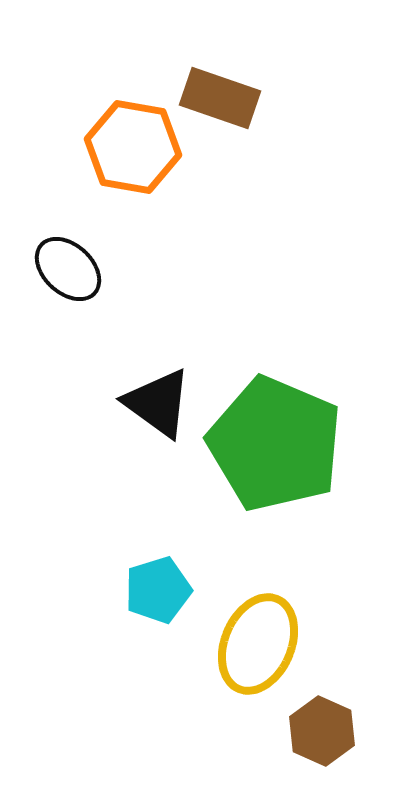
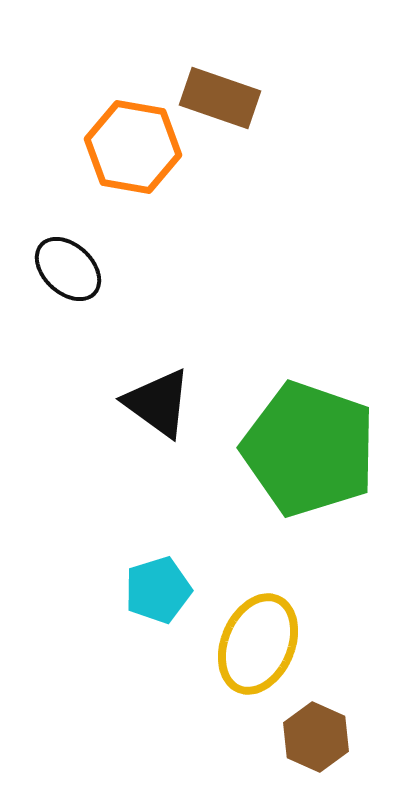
green pentagon: moved 34 px right, 5 px down; rotated 4 degrees counterclockwise
brown hexagon: moved 6 px left, 6 px down
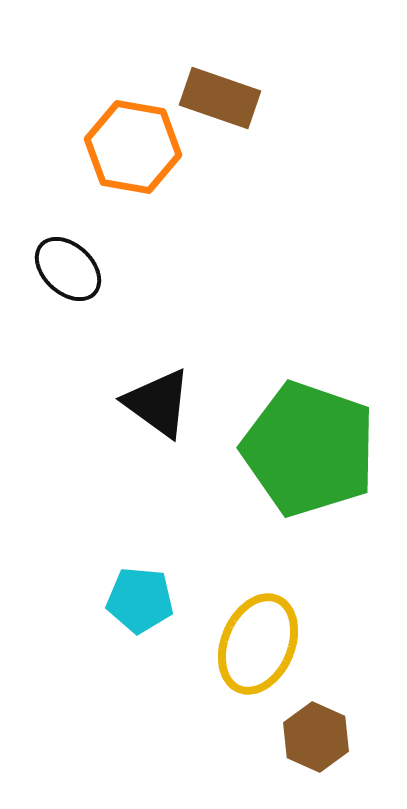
cyan pentagon: moved 18 px left, 10 px down; rotated 22 degrees clockwise
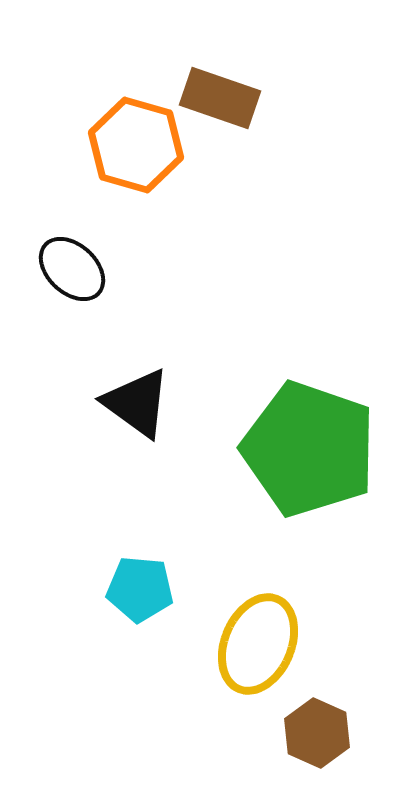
orange hexagon: moved 3 px right, 2 px up; rotated 6 degrees clockwise
black ellipse: moved 4 px right
black triangle: moved 21 px left
cyan pentagon: moved 11 px up
brown hexagon: moved 1 px right, 4 px up
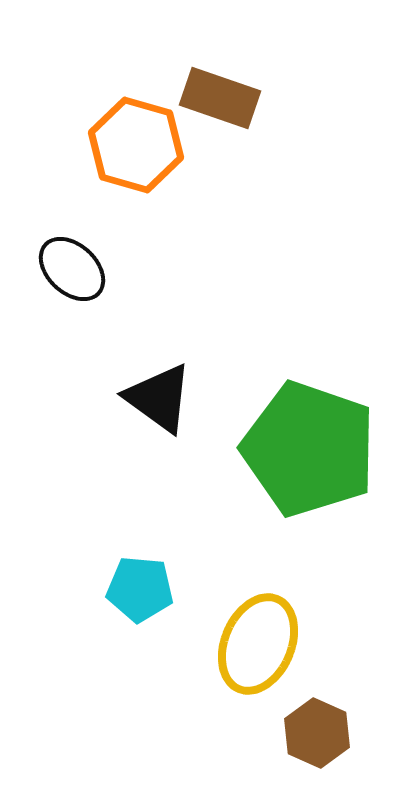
black triangle: moved 22 px right, 5 px up
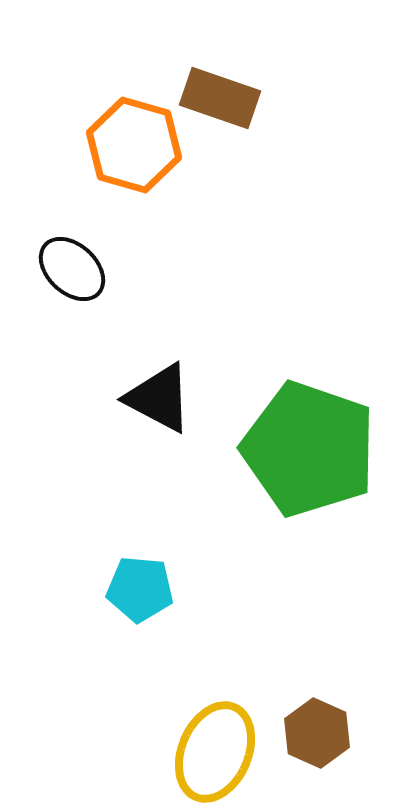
orange hexagon: moved 2 px left
black triangle: rotated 8 degrees counterclockwise
yellow ellipse: moved 43 px left, 108 px down
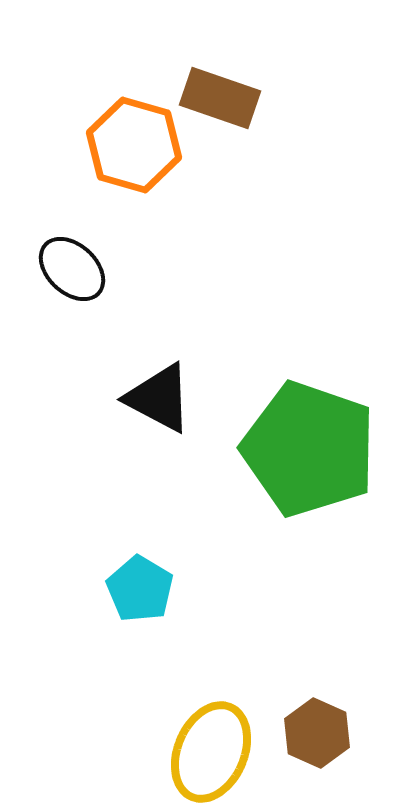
cyan pentagon: rotated 26 degrees clockwise
yellow ellipse: moved 4 px left
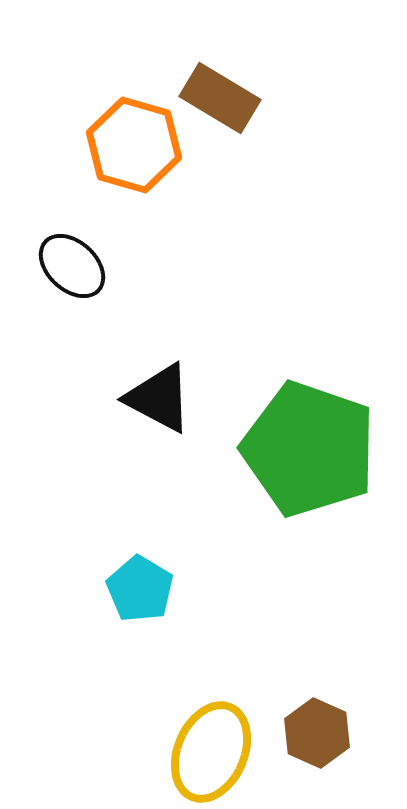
brown rectangle: rotated 12 degrees clockwise
black ellipse: moved 3 px up
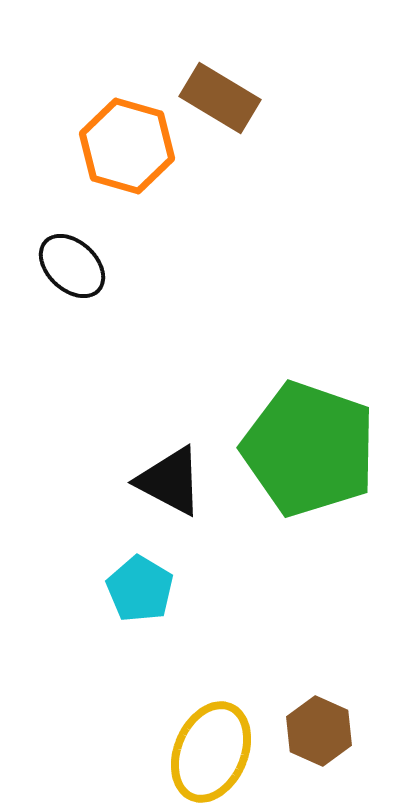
orange hexagon: moved 7 px left, 1 px down
black triangle: moved 11 px right, 83 px down
brown hexagon: moved 2 px right, 2 px up
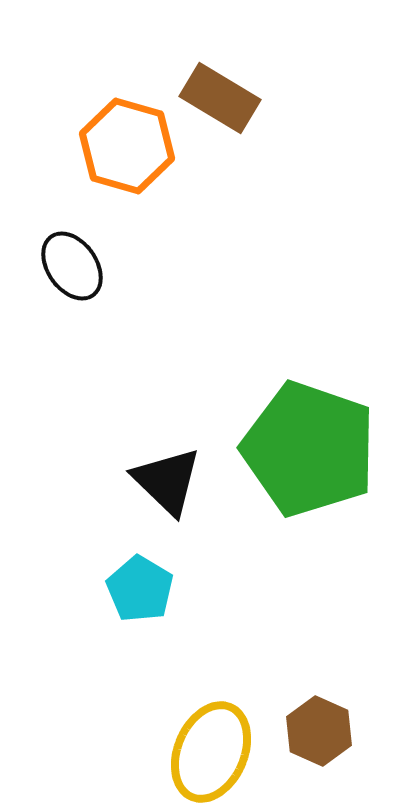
black ellipse: rotated 12 degrees clockwise
black triangle: moved 3 px left; rotated 16 degrees clockwise
